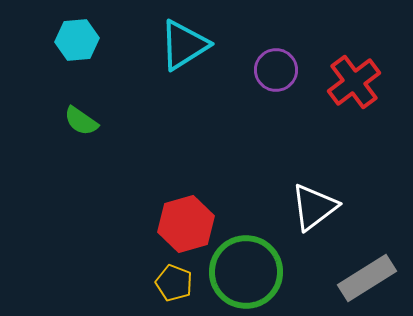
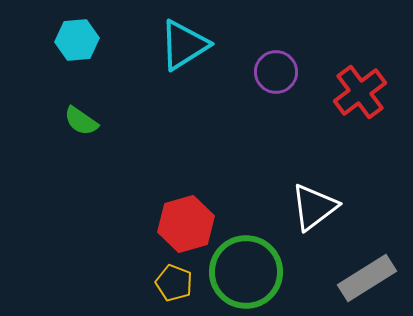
purple circle: moved 2 px down
red cross: moved 6 px right, 10 px down
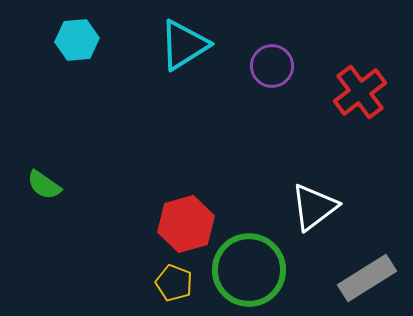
purple circle: moved 4 px left, 6 px up
green semicircle: moved 37 px left, 64 px down
green circle: moved 3 px right, 2 px up
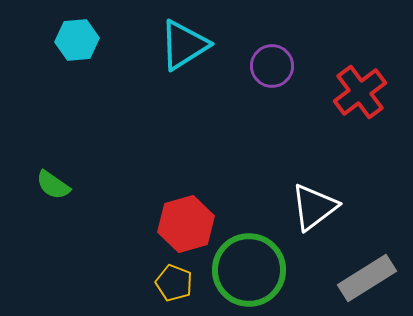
green semicircle: moved 9 px right
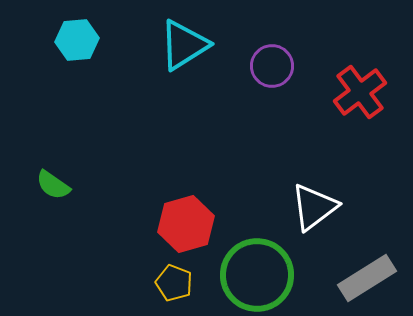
green circle: moved 8 px right, 5 px down
